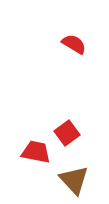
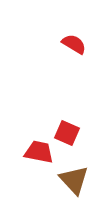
red square: rotated 30 degrees counterclockwise
red trapezoid: moved 3 px right
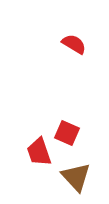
red trapezoid: rotated 120 degrees counterclockwise
brown triangle: moved 2 px right, 3 px up
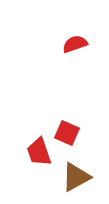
red semicircle: moved 1 px right; rotated 50 degrees counterclockwise
brown triangle: rotated 44 degrees clockwise
